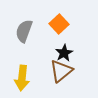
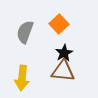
gray semicircle: moved 1 px right, 1 px down
brown triangle: moved 2 px right; rotated 45 degrees clockwise
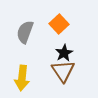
brown triangle: rotated 50 degrees clockwise
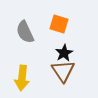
orange square: rotated 30 degrees counterclockwise
gray semicircle: rotated 45 degrees counterclockwise
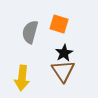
gray semicircle: moved 5 px right; rotated 40 degrees clockwise
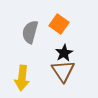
orange square: rotated 18 degrees clockwise
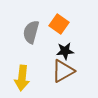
gray semicircle: moved 1 px right
black star: moved 1 px right, 2 px up; rotated 24 degrees clockwise
brown triangle: rotated 35 degrees clockwise
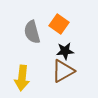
gray semicircle: moved 1 px right; rotated 30 degrees counterclockwise
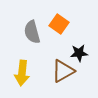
black star: moved 14 px right, 2 px down
yellow arrow: moved 5 px up
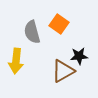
black star: moved 3 px down
yellow arrow: moved 6 px left, 12 px up
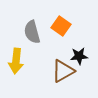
orange square: moved 2 px right, 2 px down
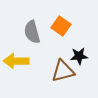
yellow arrow: rotated 85 degrees clockwise
brown triangle: rotated 15 degrees clockwise
